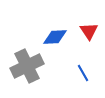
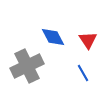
red triangle: moved 1 px left, 9 px down
blue diamond: moved 2 px left; rotated 65 degrees clockwise
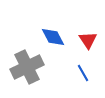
gray cross: moved 1 px down
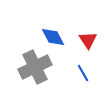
gray cross: moved 8 px right
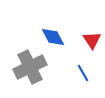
red triangle: moved 4 px right
gray cross: moved 5 px left
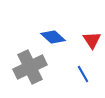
blue diamond: rotated 20 degrees counterclockwise
blue line: moved 1 px down
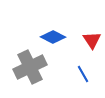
blue diamond: rotated 15 degrees counterclockwise
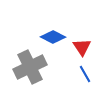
red triangle: moved 10 px left, 7 px down
blue line: moved 2 px right
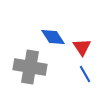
blue diamond: rotated 30 degrees clockwise
gray cross: rotated 36 degrees clockwise
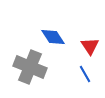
red triangle: moved 8 px right, 1 px up
gray cross: rotated 12 degrees clockwise
